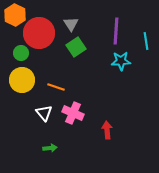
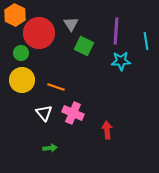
green square: moved 8 px right, 1 px up; rotated 30 degrees counterclockwise
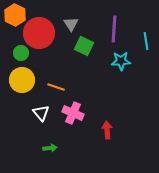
purple line: moved 2 px left, 2 px up
white triangle: moved 3 px left
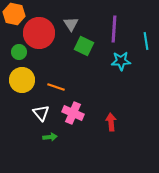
orange hexagon: moved 1 px left, 1 px up; rotated 15 degrees counterclockwise
green circle: moved 2 px left, 1 px up
red arrow: moved 4 px right, 8 px up
green arrow: moved 11 px up
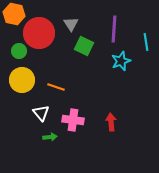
cyan line: moved 1 px down
green circle: moved 1 px up
cyan star: rotated 18 degrees counterclockwise
pink cross: moved 7 px down; rotated 15 degrees counterclockwise
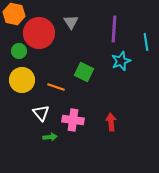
gray triangle: moved 2 px up
green square: moved 26 px down
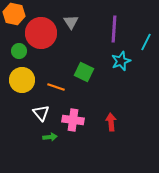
red circle: moved 2 px right
cyan line: rotated 36 degrees clockwise
